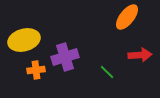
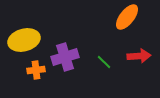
red arrow: moved 1 px left, 1 px down
green line: moved 3 px left, 10 px up
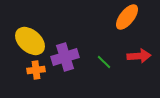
yellow ellipse: moved 6 px right, 1 px down; rotated 56 degrees clockwise
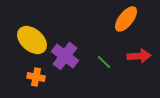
orange ellipse: moved 1 px left, 2 px down
yellow ellipse: moved 2 px right, 1 px up
purple cross: moved 1 px up; rotated 36 degrees counterclockwise
orange cross: moved 7 px down; rotated 18 degrees clockwise
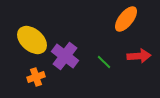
orange cross: rotated 30 degrees counterclockwise
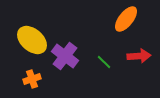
orange cross: moved 4 px left, 2 px down
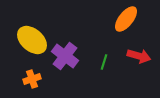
red arrow: rotated 20 degrees clockwise
green line: rotated 63 degrees clockwise
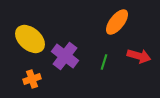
orange ellipse: moved 9 px left, 3 px down
yellow ellipse: moved 2 px left, 1 px up
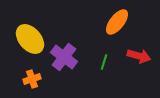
yellow ellipse: rotated 8 degrees clockwise
purple cross: moved 1 px left, 1 px down
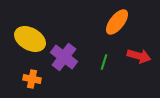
yellow ellipse: rotated 20 degrees counterclockwise
orange cross: rotated 30 degrees clockwise
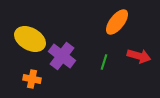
purple cross: moved 2 px left, 1 px up
